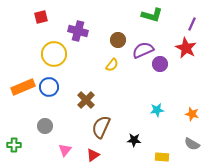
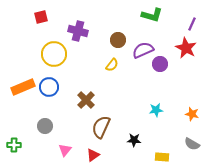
cyan star: moved 1 px left
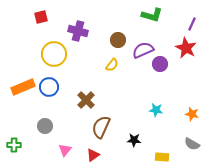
cyan star: rotated 16 degrees clockwise
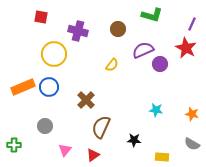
red square: rotated 24 degrees clockwise
brown circle: moved 11 px up
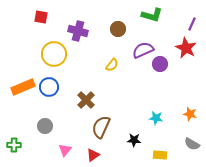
cyan star: moved 8 px down
orange star: moved 2 px left
yellow rectangle: moved 2 px left, 2 px up
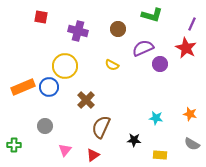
purple semicircle: moved 2 px up
yellow circle: moved 11 px right, 12 px down
yellow semicircle: rotated 80 degrees clockwise
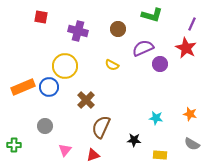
red triangle: rotated 16 degrees clockwise
